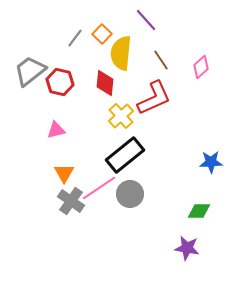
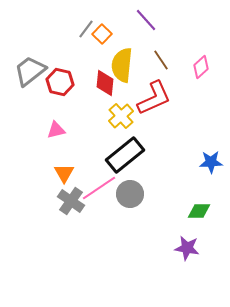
gray line: moved 11 px right, 9 px up
yellow semicircle: moved 1 px right, 12 px down
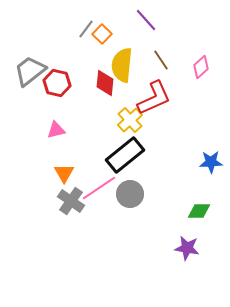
red hexagon: moved 3 px left, 1 px down
yellow cross: moved 9 px right, 4 px down
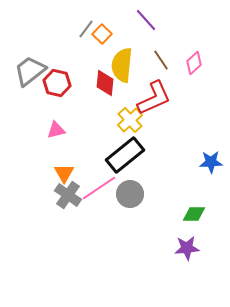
pink diamond: moved 7 px left, 4 px up
gray cross: moved 3 px left, 6 px up
green diamond: moved 5 px left, 3 px down
purple star: rotated 15 degrees counterclockwise
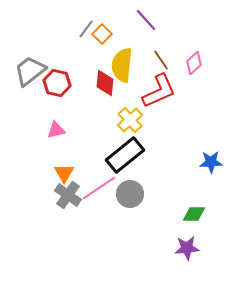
red L-shape: moved 5 px right, 7 px up
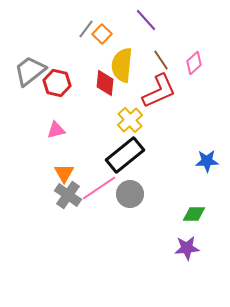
blue star: moved 4 px left, 1 px up
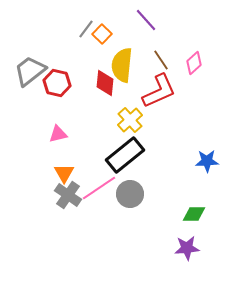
pink triangle: moved 2 px right, 4 px down
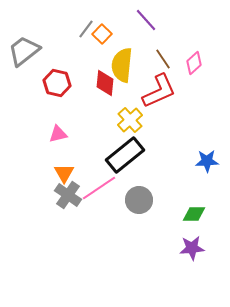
brown line: moved 2 px right, 1 px up
gray trapezoid: moved 6 px left, 20 px up
gray circle: moved 9 px right, 6 px down
purple star: moved 5 px right
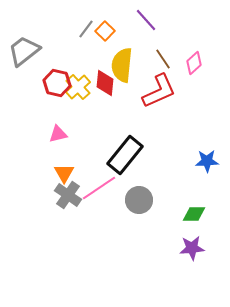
orange square: moved 3 px right, 3 px up
yellow cross: moved 52 px left, 33 px up
black rectangle: rotated 12 degrees counterclockwise
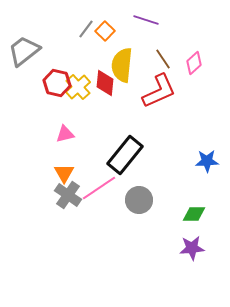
purple line: rotated 30 degrees counterclockwise
pink triangle: moved 7 px right
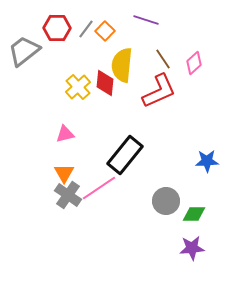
red hexagon: moved 55 px up; rotated 12 degrees counterclockwise
gray circle: moved 27 px right, 1 px down
